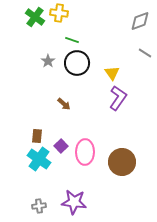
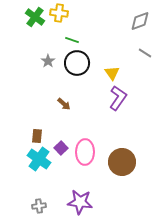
purple square: moved 2 px down
purple star: moved 6 px right
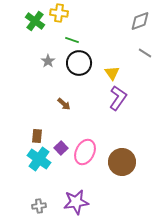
green cross: moved 4 px down
black circle: moved 2 px right
pink ellipse: rotated 25 degrees clockwise
purple star: moved 4 px left; rotated 15 degrees counterclockwise
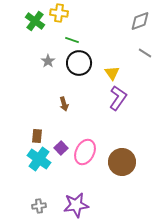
brown arrow: rotated 32 degrees clockwise
purple star: moved 3 px down
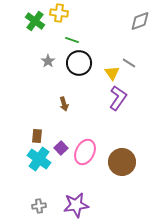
gray line: moved 16 px left, 10 px down
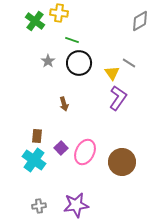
gray diamond: rotated 10 degrees counterclockwise
cyan cross: moved 5 px left, 1 px down
